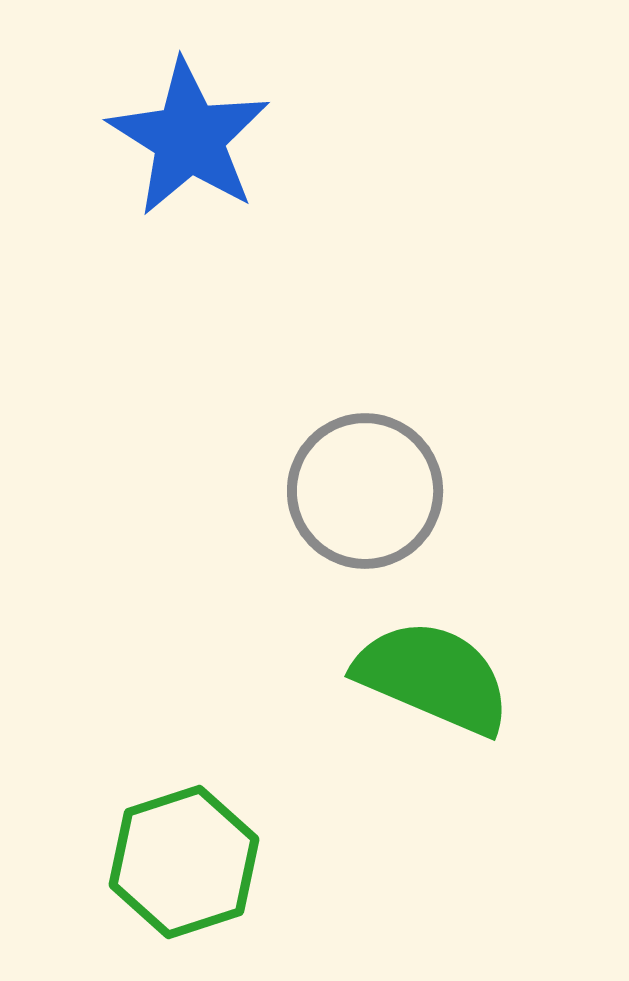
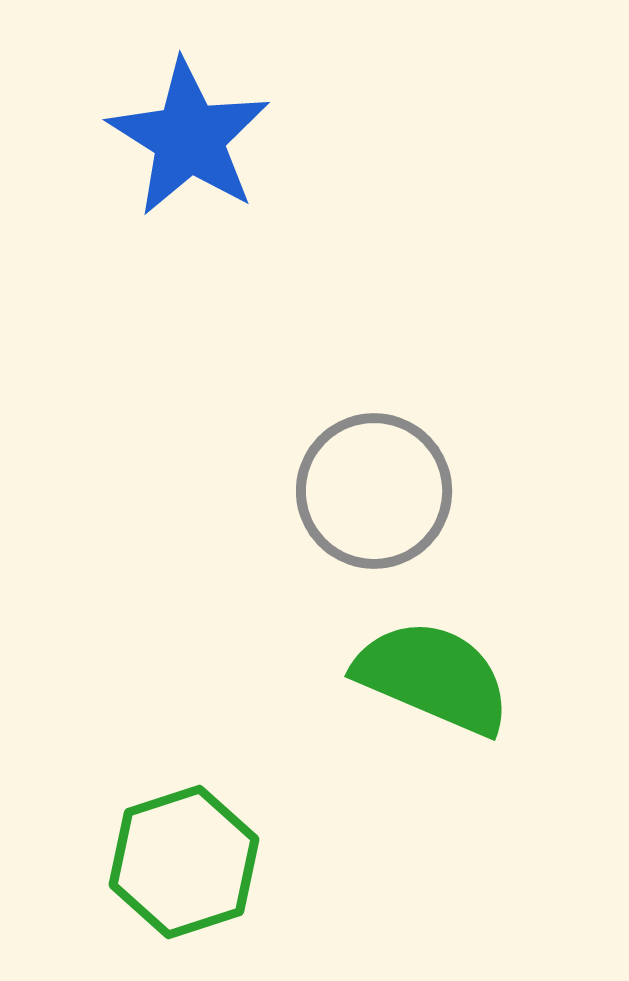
gray circle: moved 9 px right
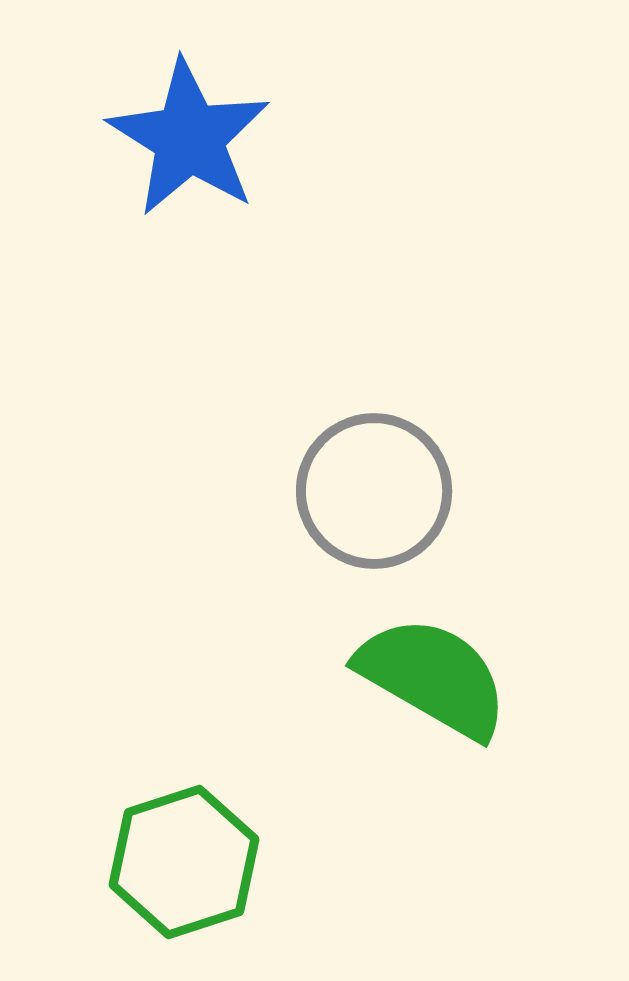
green semicircle: rotated 7 degrees clockwise
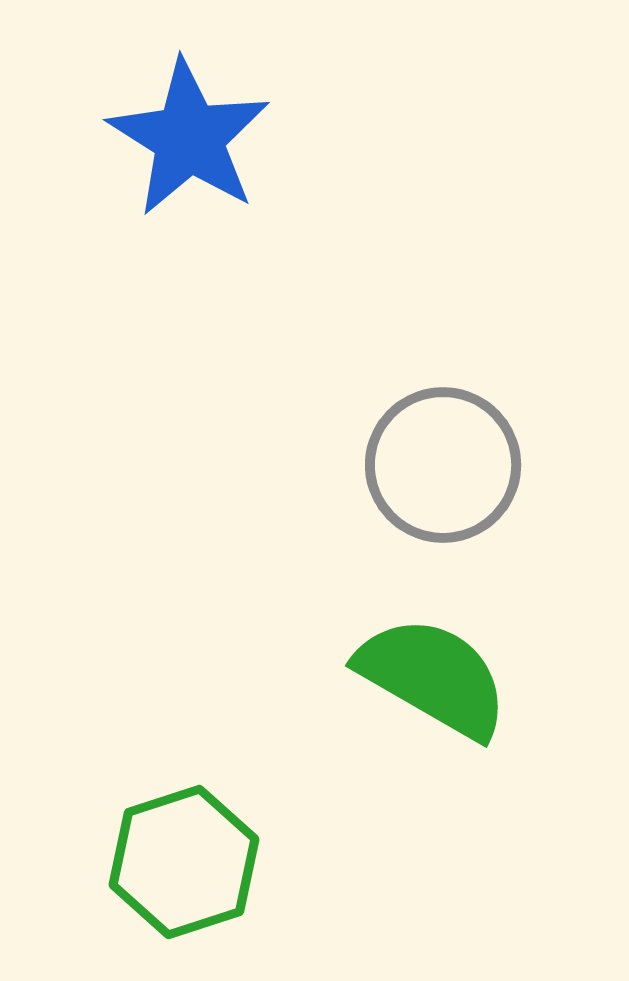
gray circle: moved 69 px right, 26 px up
